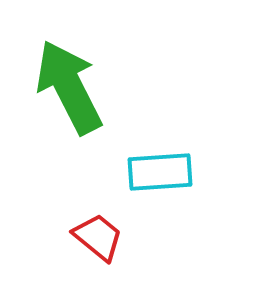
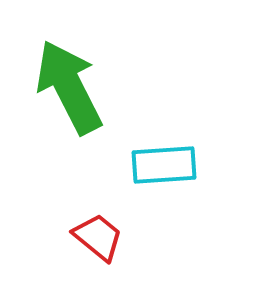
cyan rectangle: moved 4 px right, 7 px up
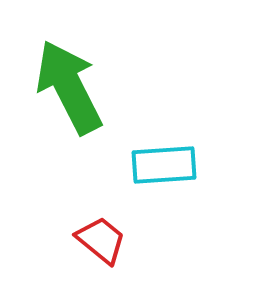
red trapezoid: moved 3 px right, 3 px down
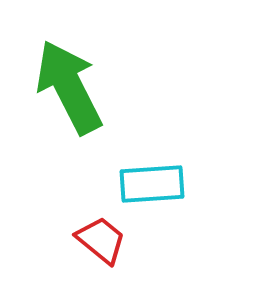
cyan rectangle: moved 12 px left, 19 px down
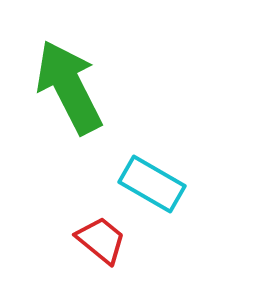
cyan rectangle: rotated 34 degrees clockwise
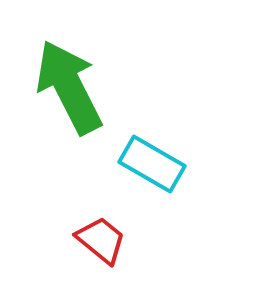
cyan rectangle: moved 20 px up
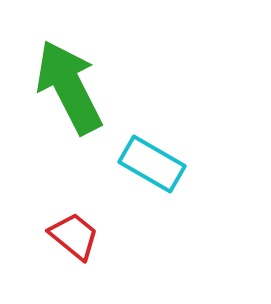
red trapezoid: moved 27 px left, 4 px up
